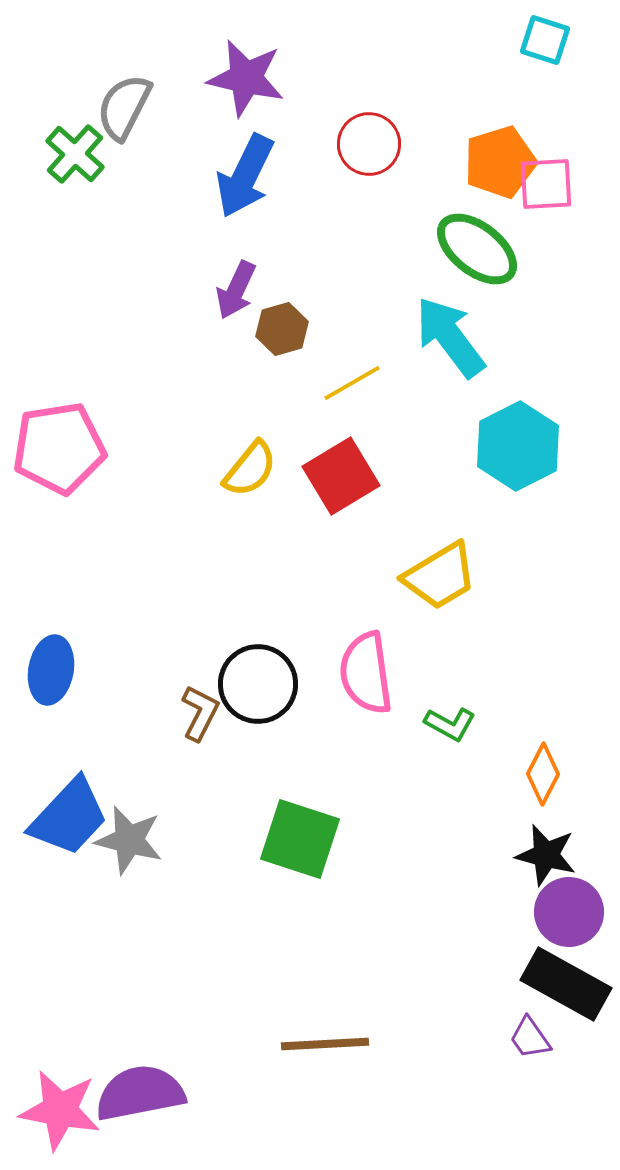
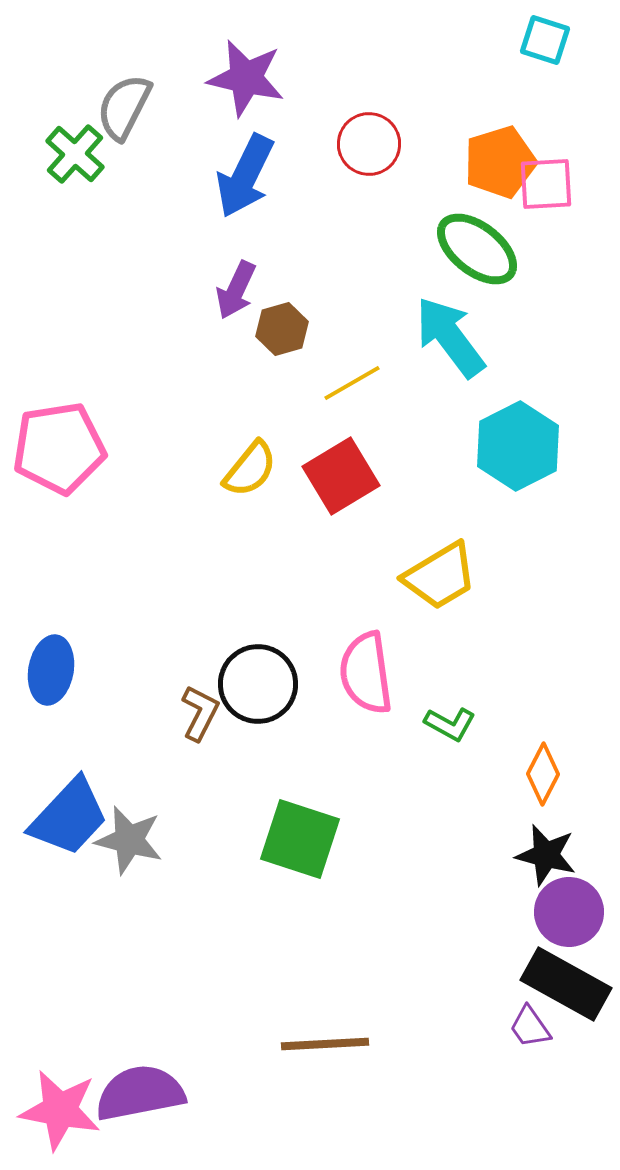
purple trapezoid: moved 11 px up
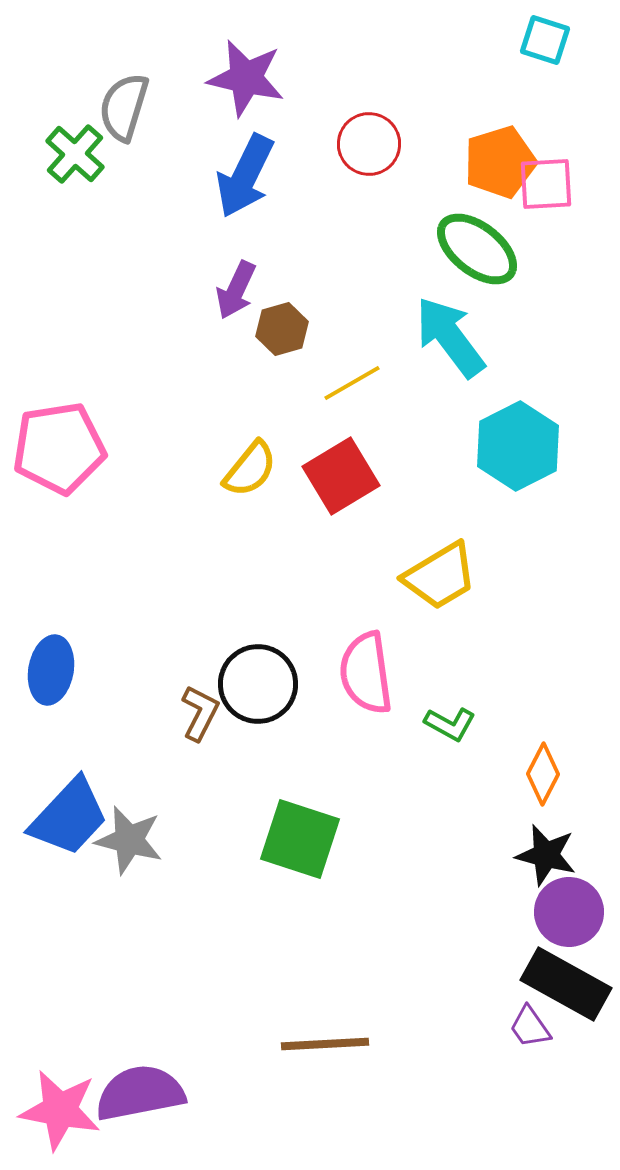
gray semicircle: rotated 10 degrees counterclockwise
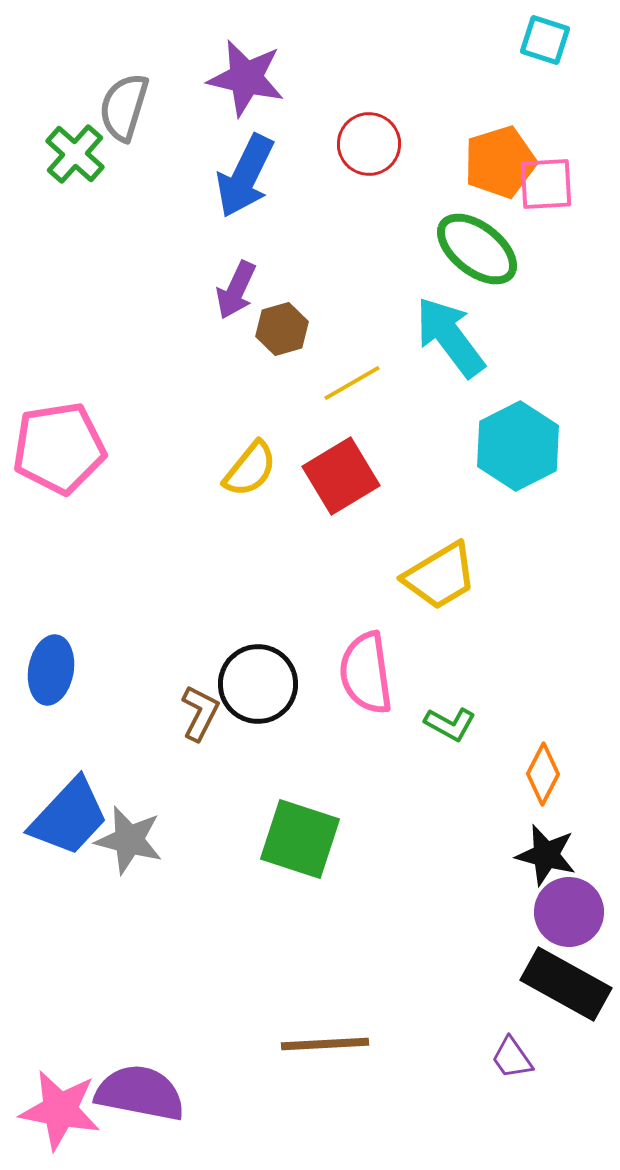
purple trapezoid: moved 18 px left, 31 px down
purple semicircle: rotated 22 degrees clockwise
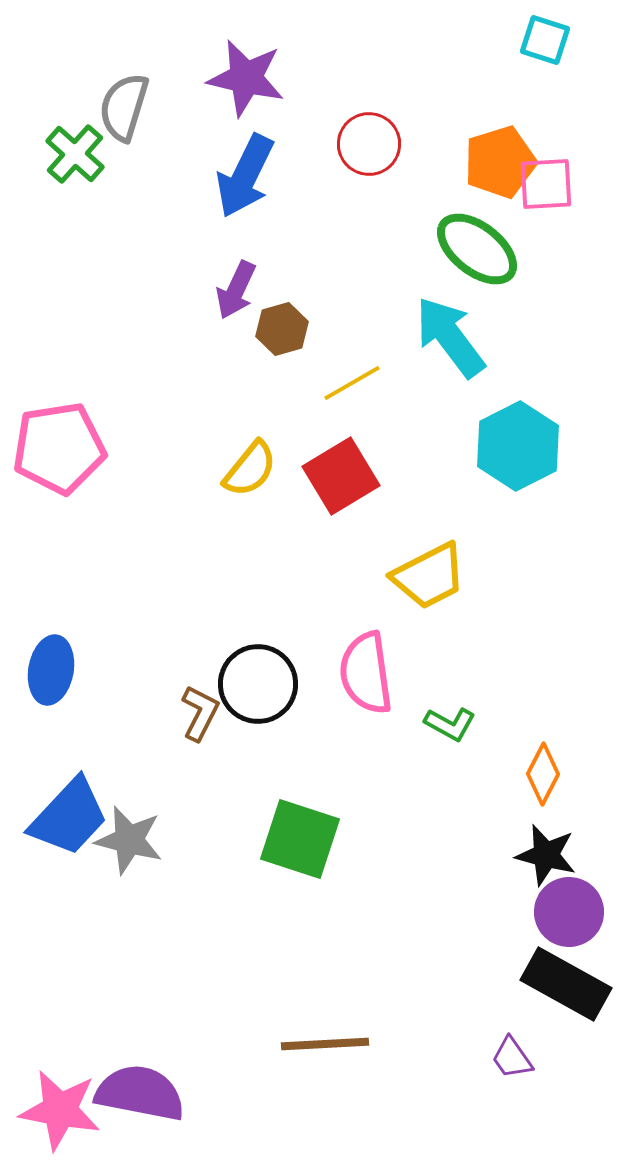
yellow trapezoid: moved 11 px left; rotated 4 degrees clockwise
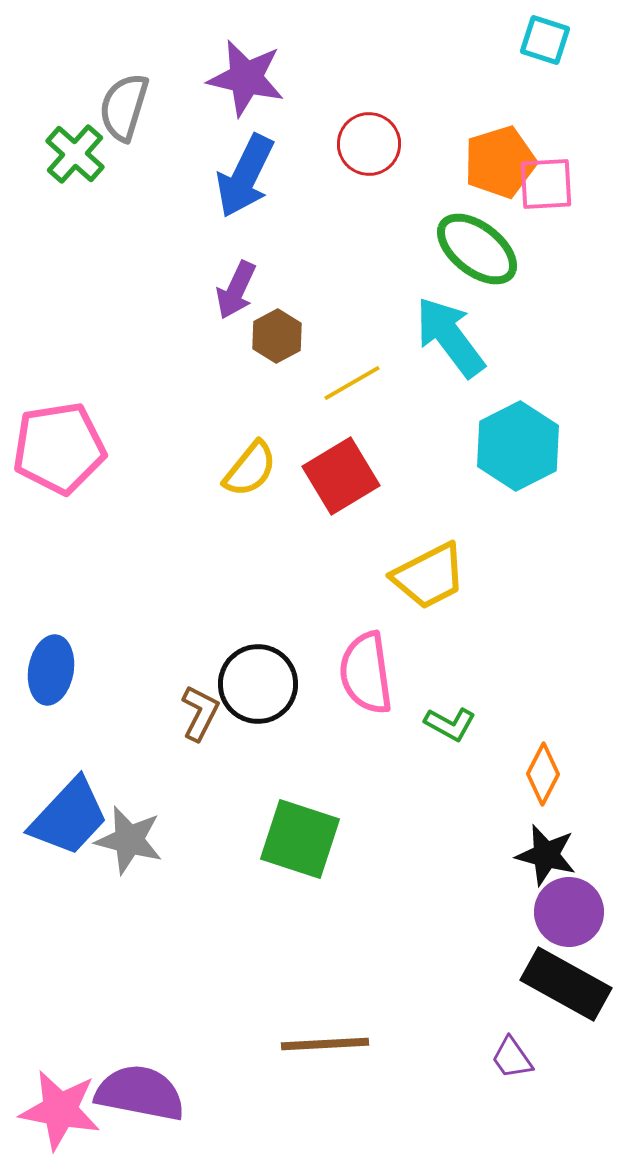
brown hexagon: moved 5 px left, 7 px down; rotated 12 degrees counterclockwise
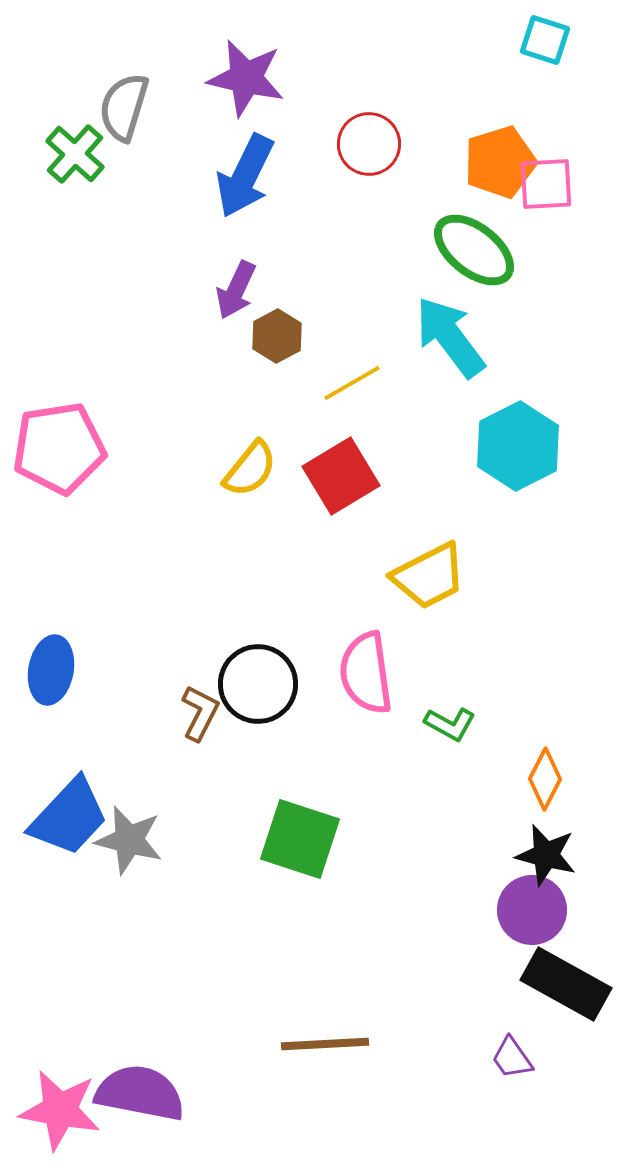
green ellipse: moved 3 px left, 1 px down
orange diamond: moved 2 px right, 5 px down
purple circle: moved 37 px left, 2 px up
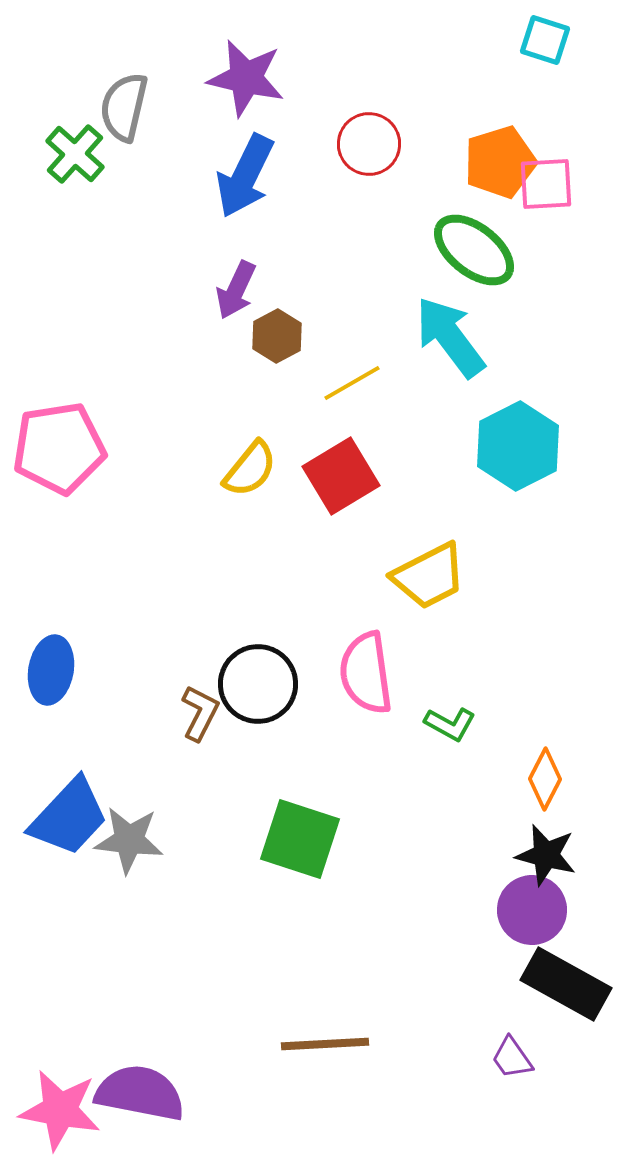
gray semicircle: rotated 4 degrees counterclockwise
gray star: rotated 8 degrees counterclockwise
